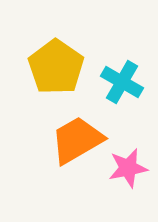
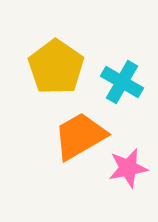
orange trapezoid: moved 3 px right, 4 px up
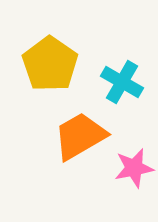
yellow pentagon: moved 6 px left, 3 px up
pink star: moved 6 px right
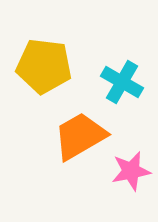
yellow pentagon: moved 6 px left, 2 px down; rotated 28 degrees counterclockwise
pink star: moved 3 px left, 3 px down
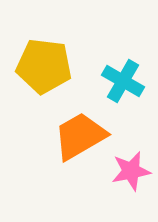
cyan cross: moved 1 px right, 1 px up
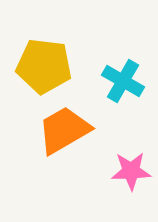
orange trapezoid: moved 16 px left, 6 px up
pink star: rotated 9 degrees clockwise
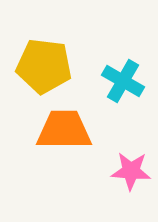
orange trapezoid: rotated 30 degrees clockwise
pink star: rotated 6 degrees clockwise
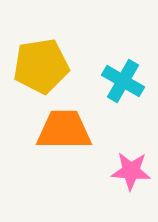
yellow pentagon: moved 3 px left; rotated 16 degrees counterclockwise
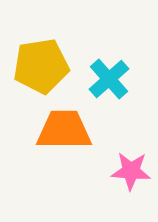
cyan cross: moved 14 px left, 2 px up; rotated 18 degrees clockwise
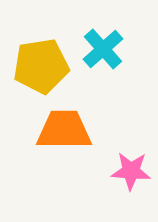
cyan cross: moved 6 px left, 30 px up
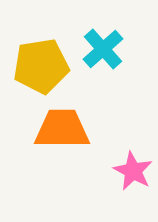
orange trapezoid: moved 2 px left, 1 px up
pink star: moved 2 px right; rotated 24 degrees clockwise
